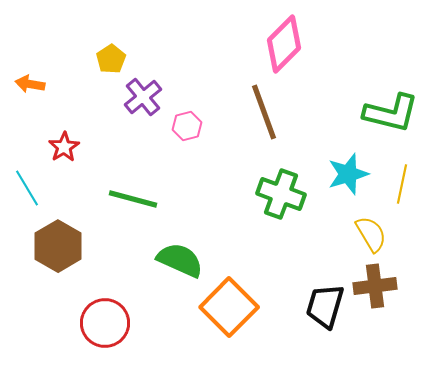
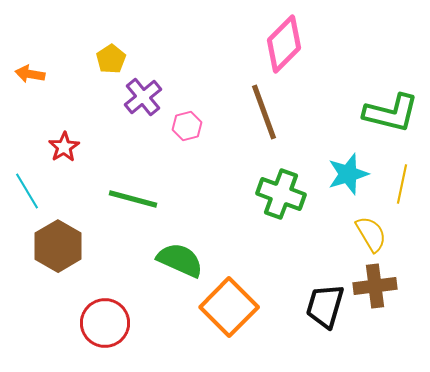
orange arrow: moved 10 px up
cyan line: moved 3 px down
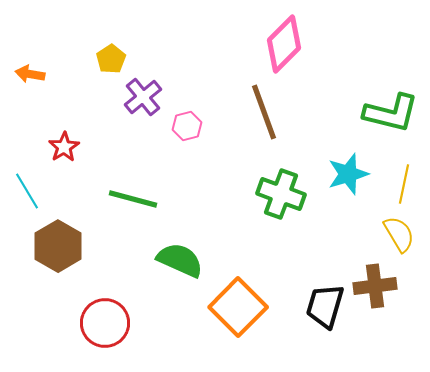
yellow line: moved 2 px right
yellow semicircle: moved 28 px right
orange square: moved 9 px right
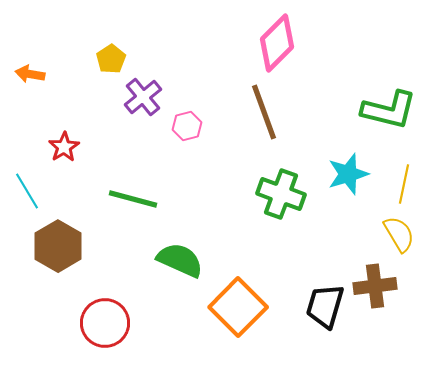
pink diamond: moved 7 px left, 1 px up
green L-shape: moved 2 px left, 3 px up
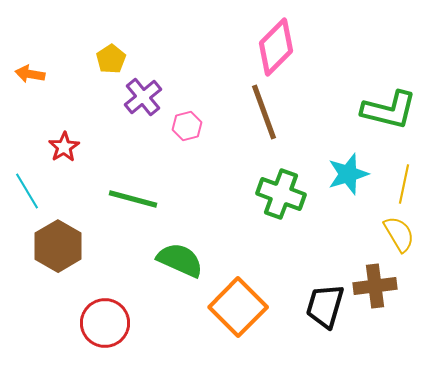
pink diamond: moved 1 px left, 4 px down
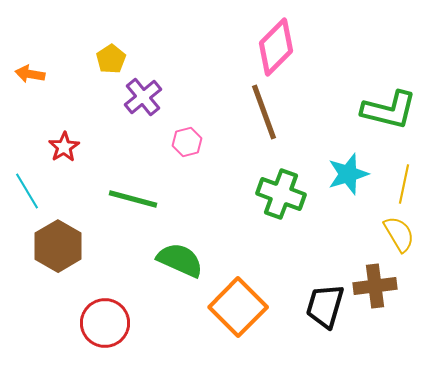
pink hexagon: moved 16 px down
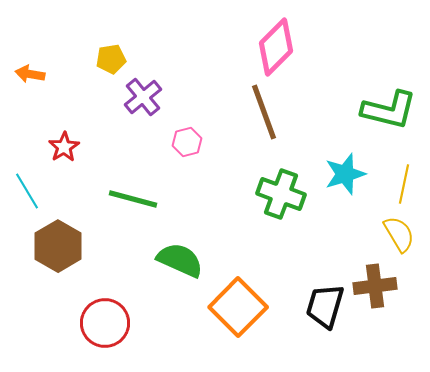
yellow pentagon: rotated 24 degrees clockwise
cyan star: moved 3 px left
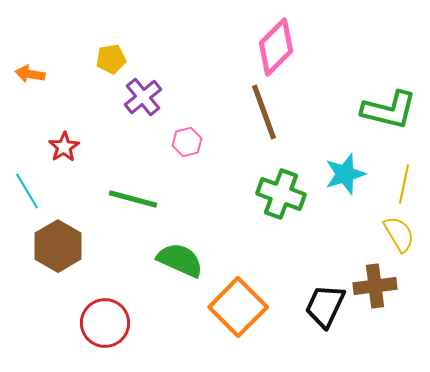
black trapezoid: rotated 9 degrees clockwise
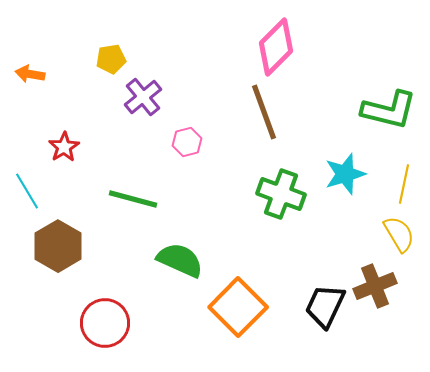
brown cross: rotated 15 degrees counterclockwise
